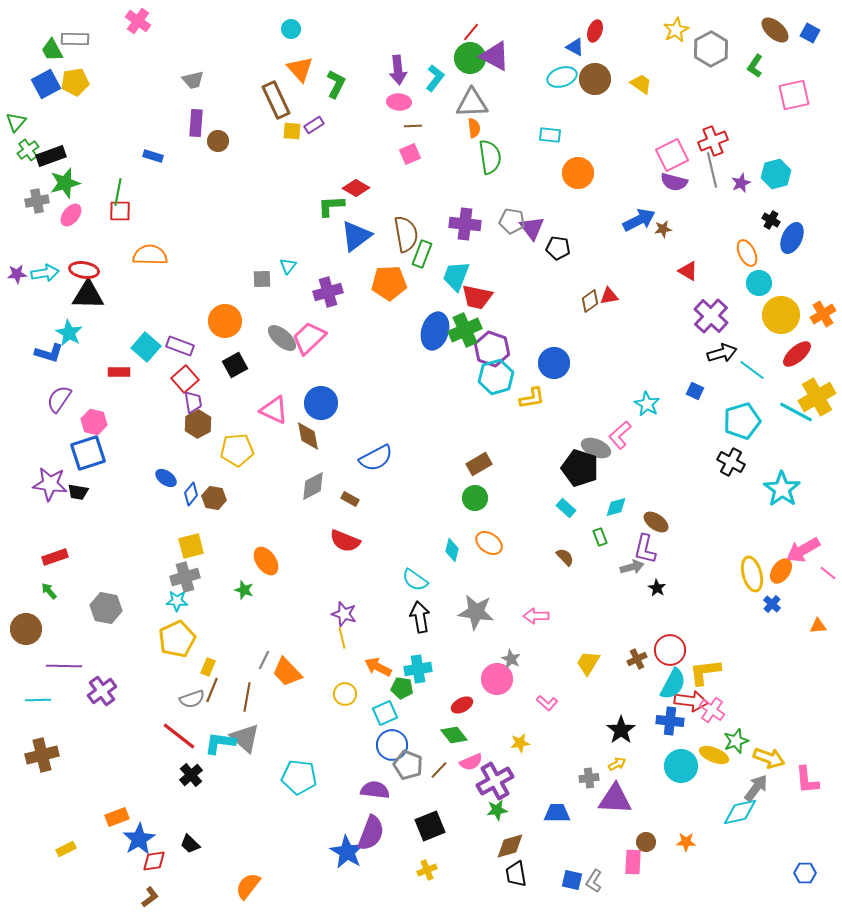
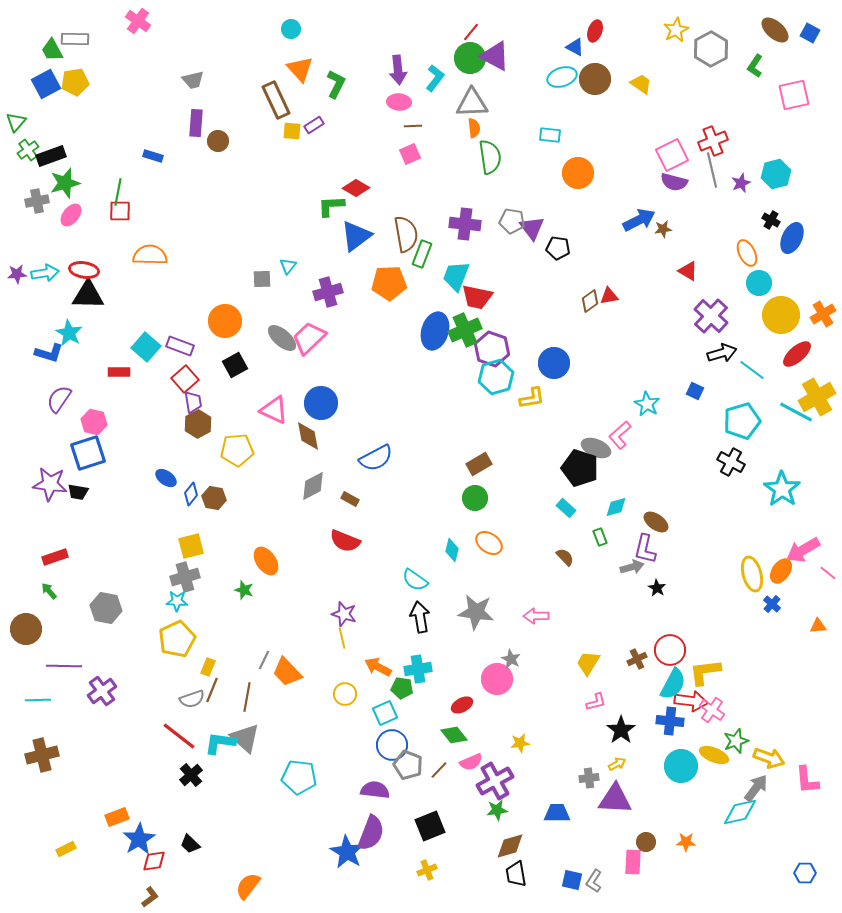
pink L-shape at (547, 703): moved 49 px right, 1 px up; rotated 55 degrees counterclockwise
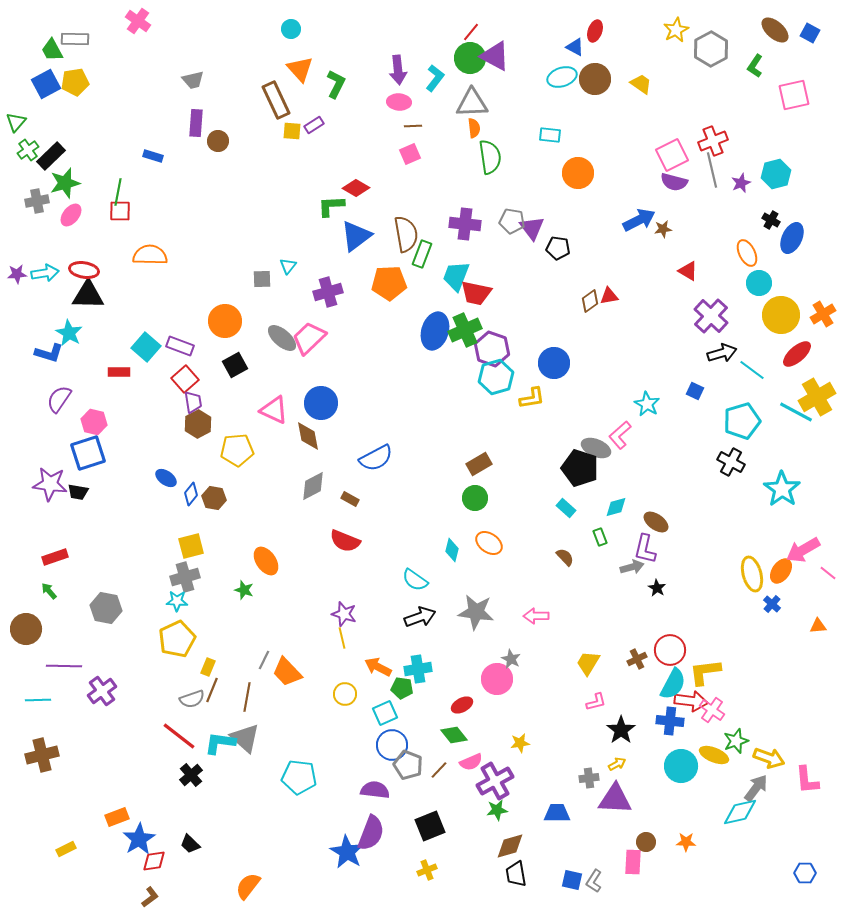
black rectangle at (51, 156): rotated 24 degrees counterclockwise
red trapezoid at (477, 297): moved 1 px left, 4 px up
black arrow at (420, 617): rotated 80 degrees clockwise
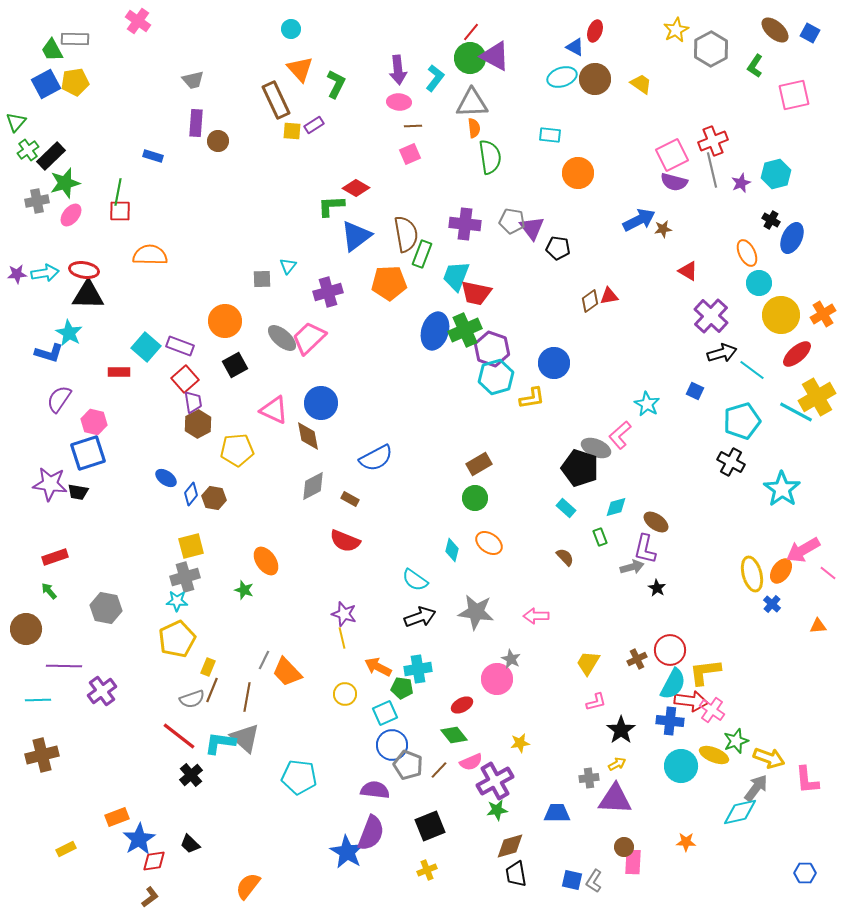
brown circle at (646, 842): moved 22 px left, 5 px down
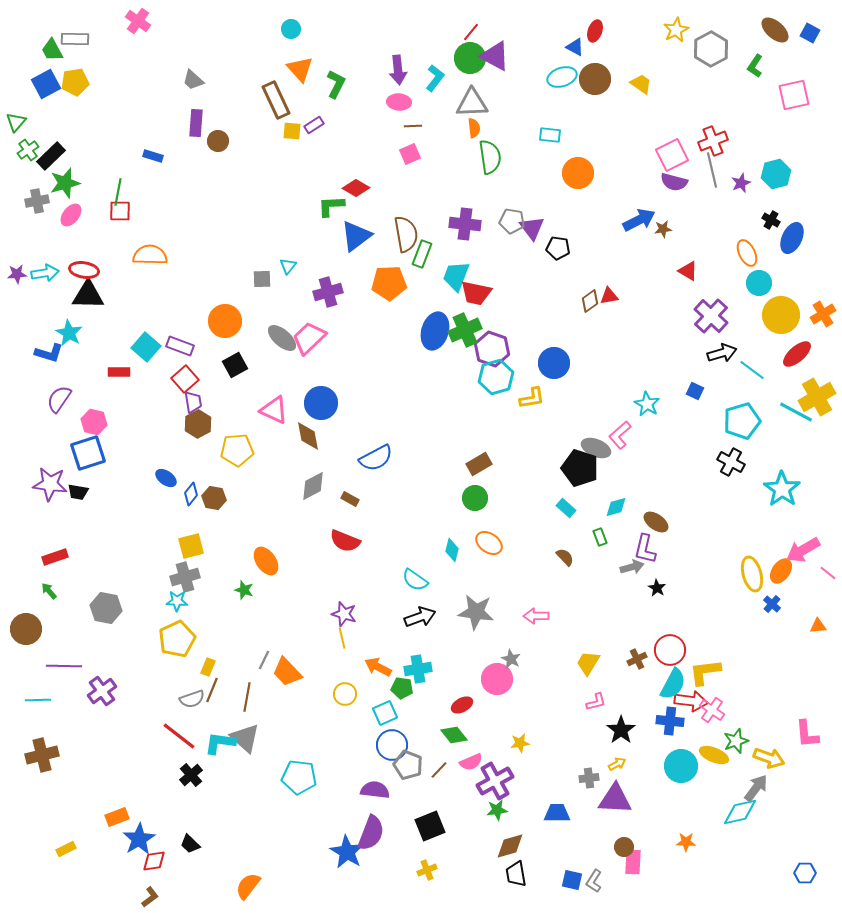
gray trapezoid at (193, 80): rotated 55 degrees clockwise
pink L-shape at (807, 780): moved 46 px up
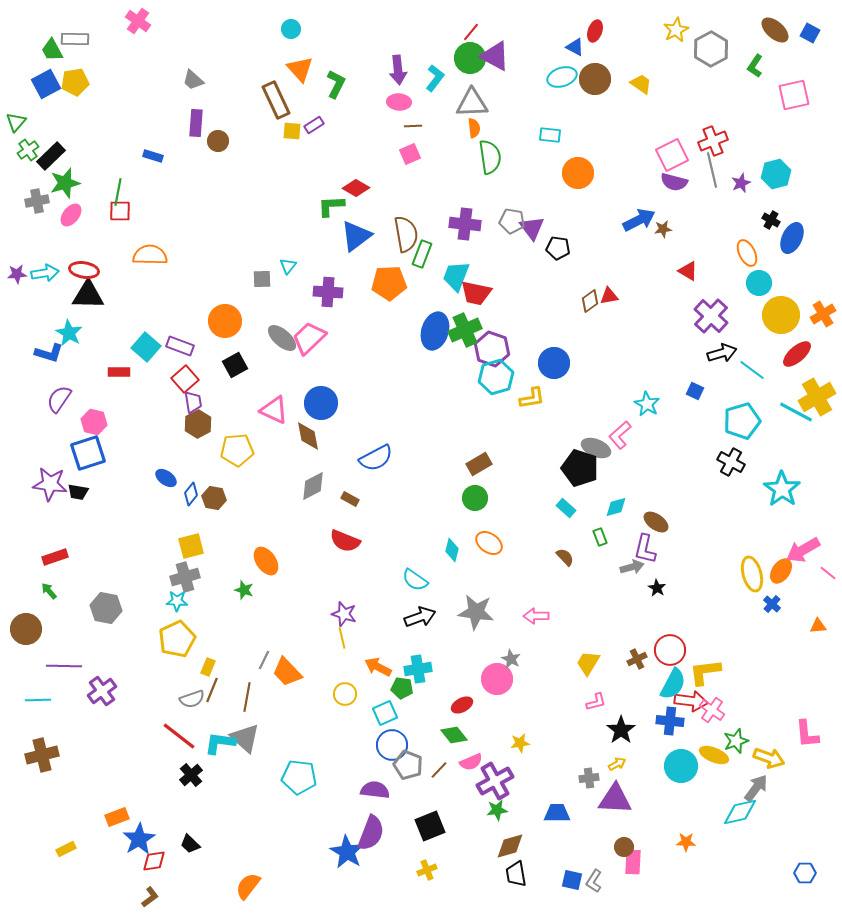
purple cross at (328, 292): rotated 20 degrees clockwise
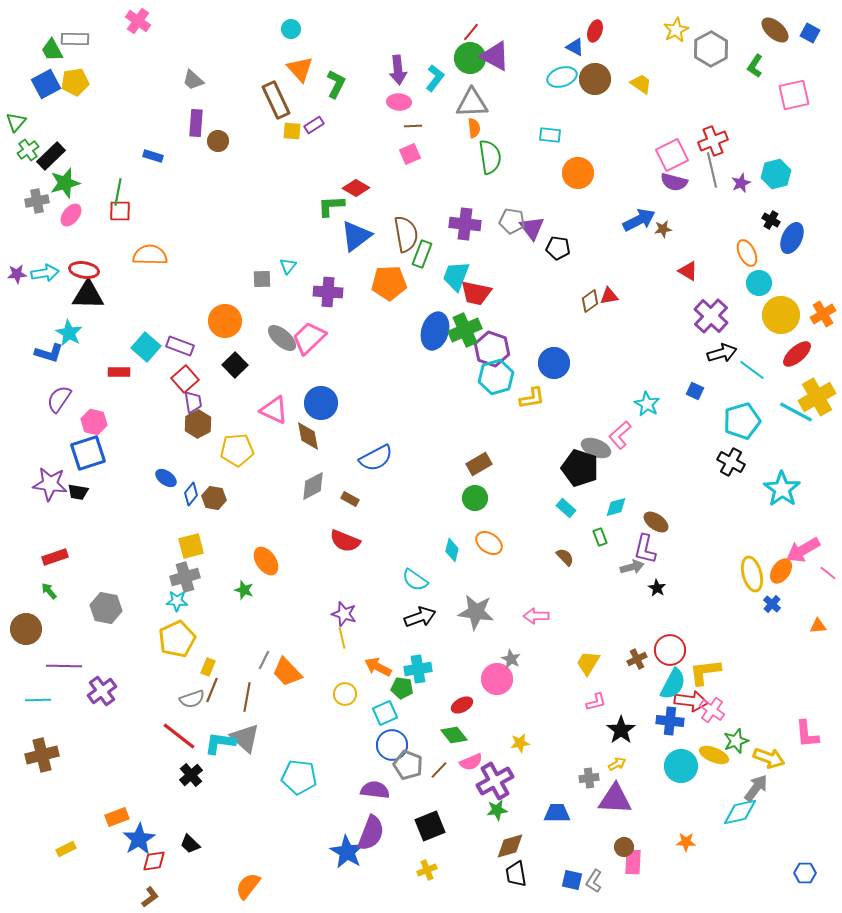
black square at (235, 365): rotated 15 degrees counterclockwise
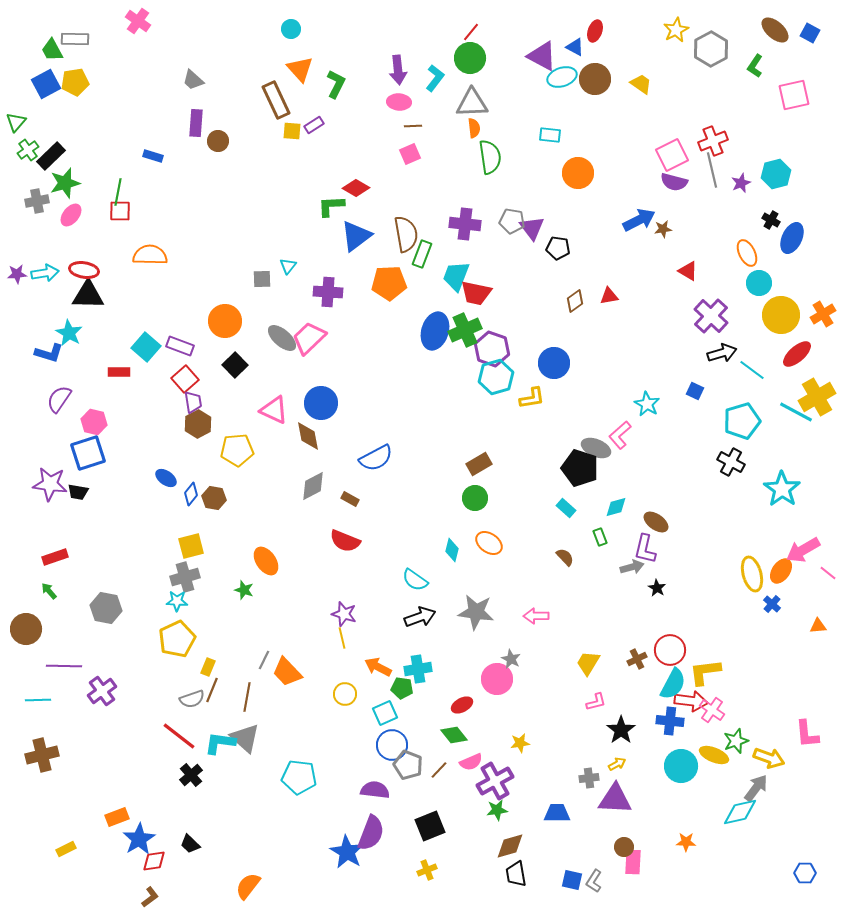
purple triangle at (495, 56): moved 47 px right
brown diamond at (590, 301): moved 15 px left
